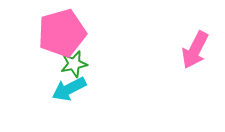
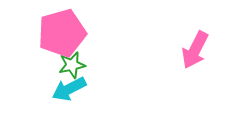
green star: moved 2 px left, 1 px down
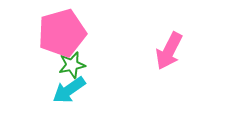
pink arrow: moved 26 px left, 1 px down
cyan arrow: moved 1 px down; rotated 8 degrees counterclockwise
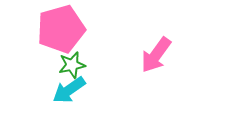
pink pentagon: moved 1 px left, 4 px up
pink arrow: moved 13 px left, 4 px down; rotated 9 degrees clockwise
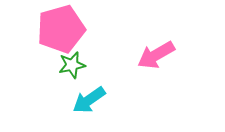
pink arrow: rotated 24 degrees clockwise
cyan arrow: moved 20 px right, 10 px down
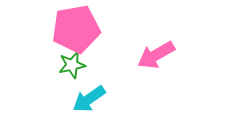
pink pentagon: moved 15 px right; rotated 6 degrees clockwise
cyan arrow: moved 1 px up
